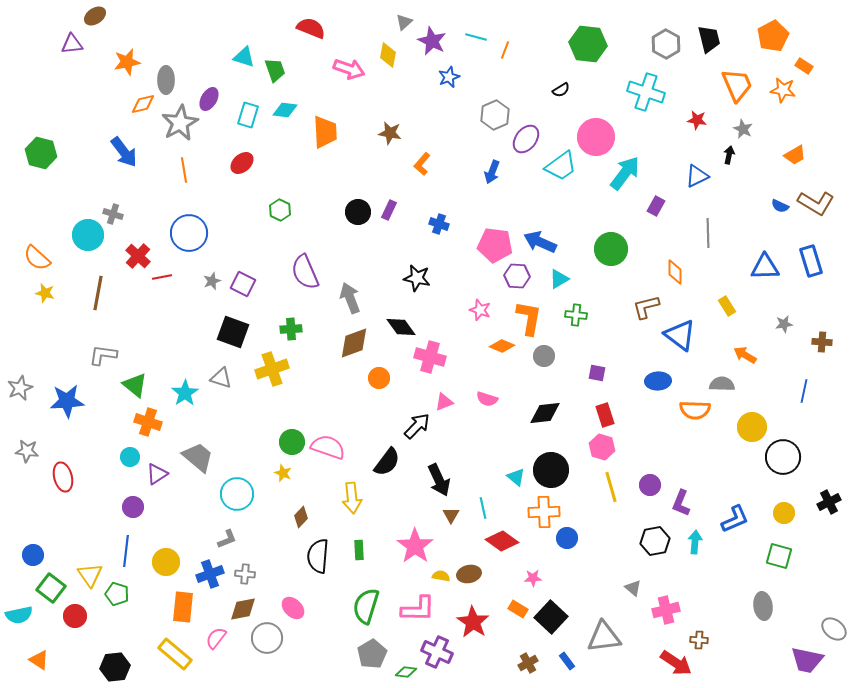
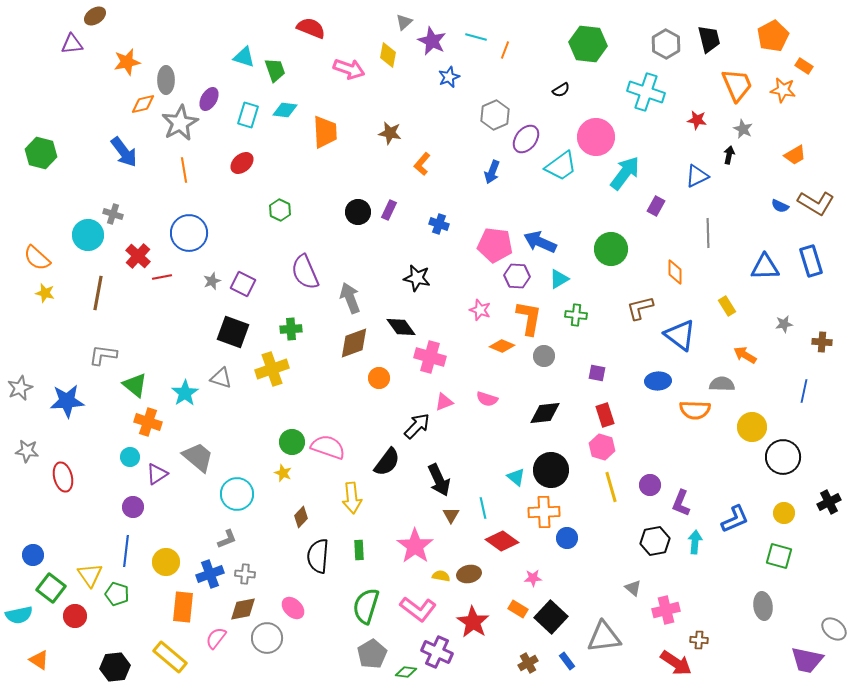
brown L-shape at (646, 307): moved 6 px left, 1 px down
pink L-shape at (418, 609): rotated 36 degrees clockwise
yellow rectangle at (175, 654): moved 5 px left, 3 px down
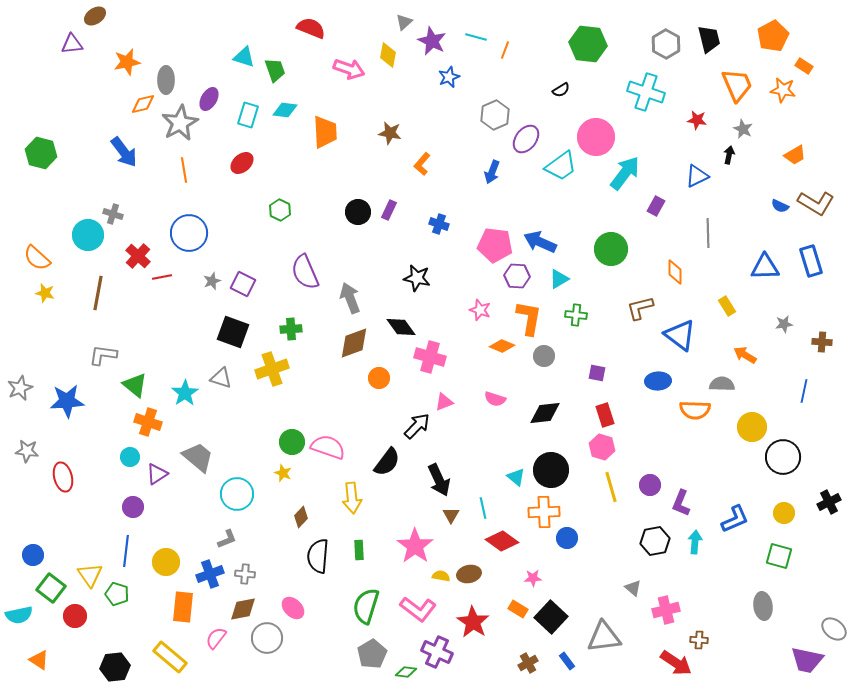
pink semicircle at (487, 399): moved 8 px right
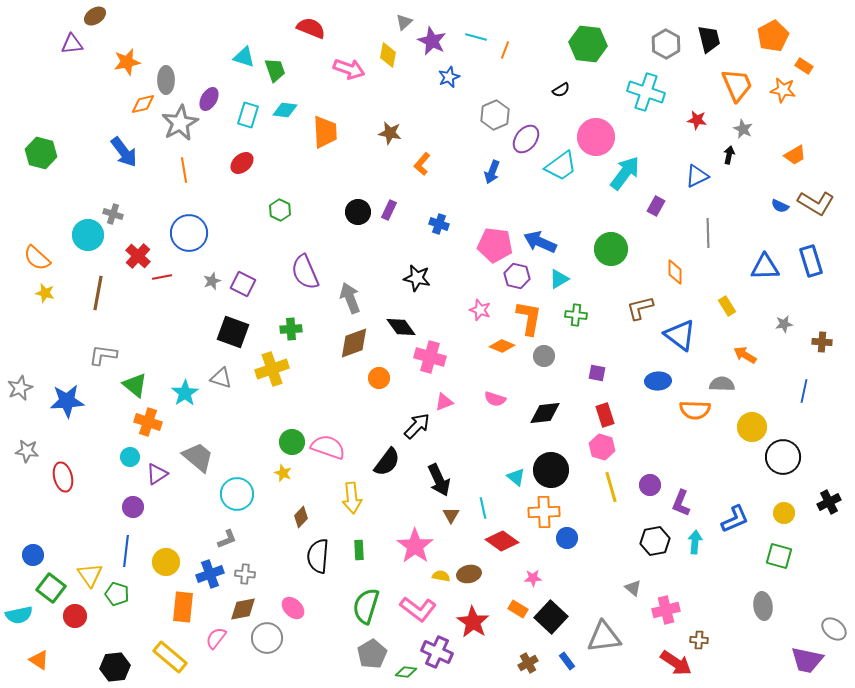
purple hexagon at (517, 276): rotated 10 degrees clockwise
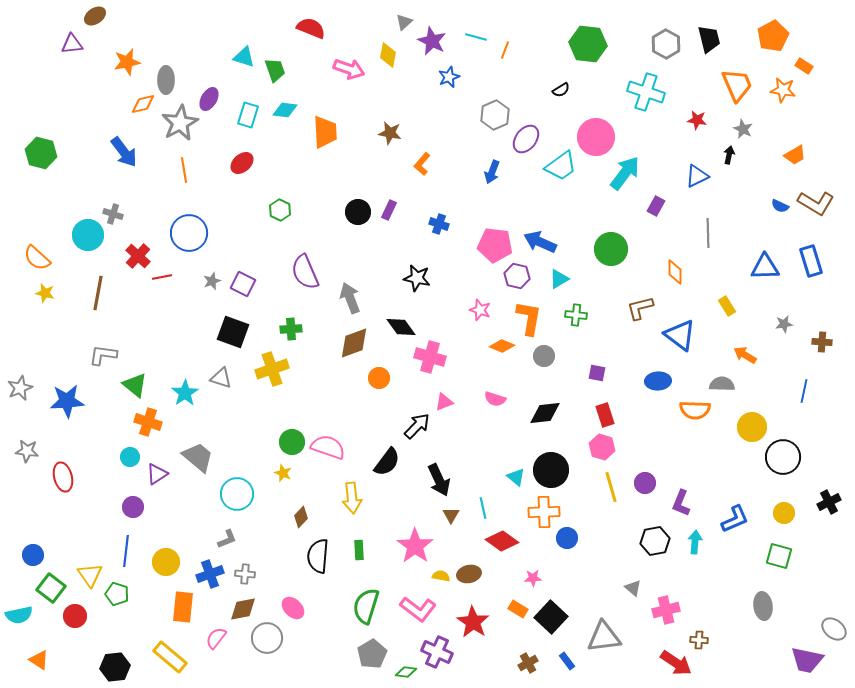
purple circle at (650, 485): moved 5 px left, 2 px up
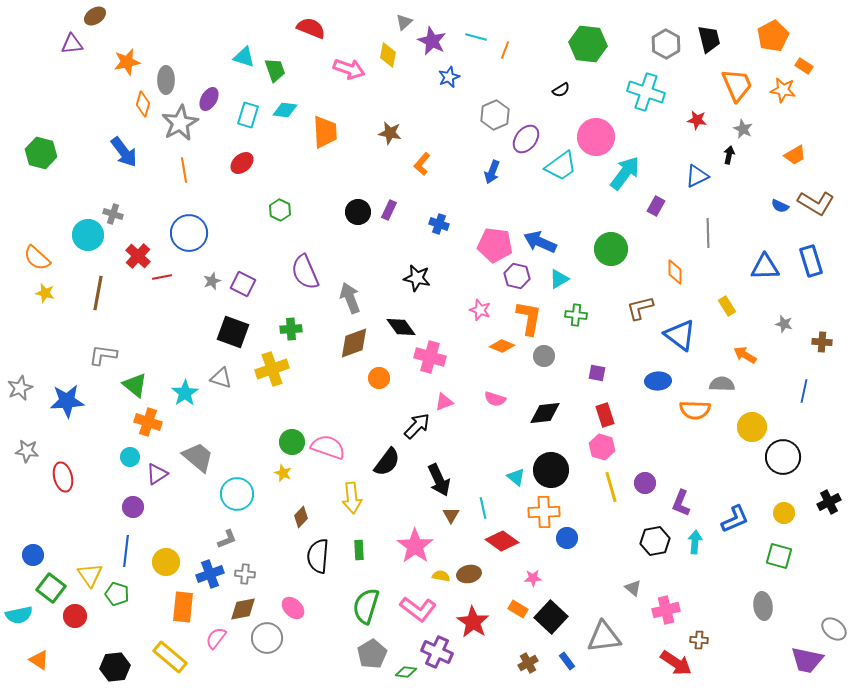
orange diamond at (143, 104): rotated 60 degrees counterclockwise
gray star at (784, 324): rotated 24 degrees clockwise
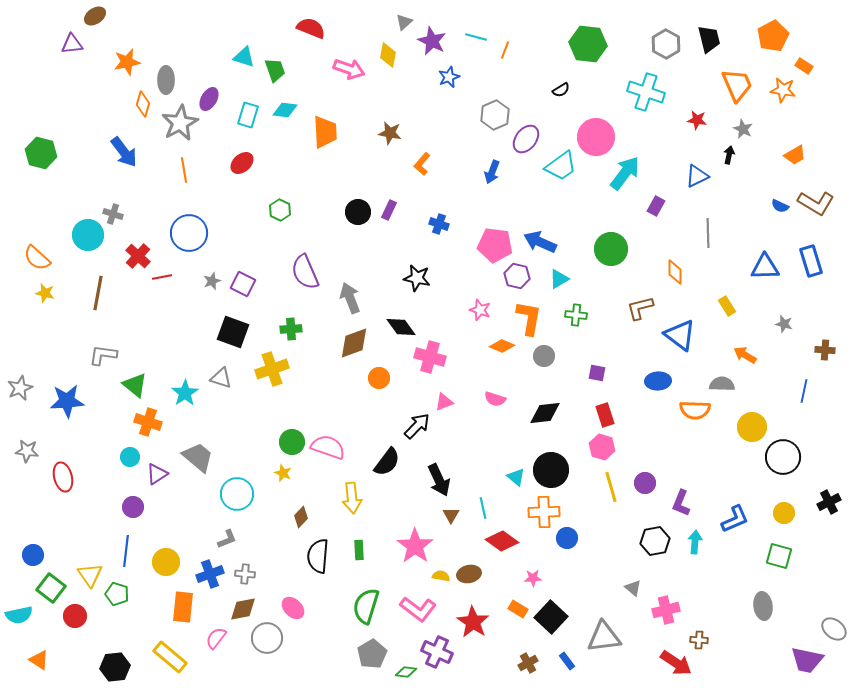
brown cross at (822, 342): moved 3 px right, 8 px down
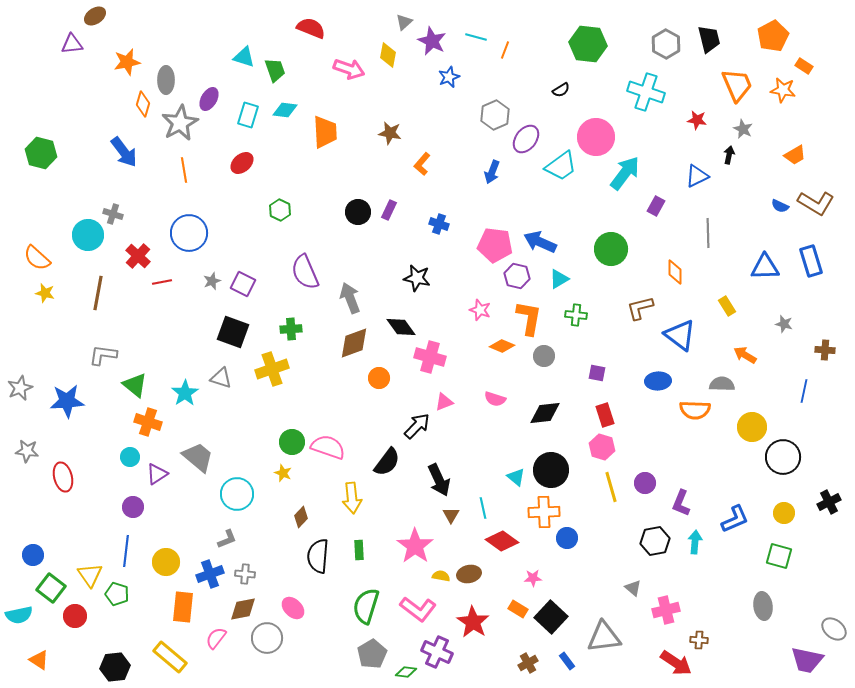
red line at (162, 277): moved 5 px down
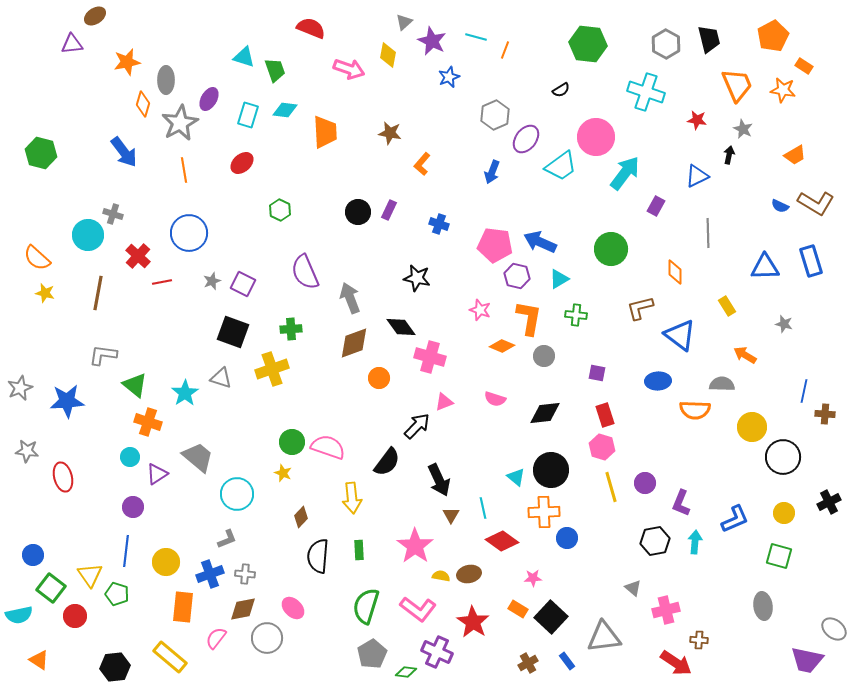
brown cross at (825, 350): moved 64 px down
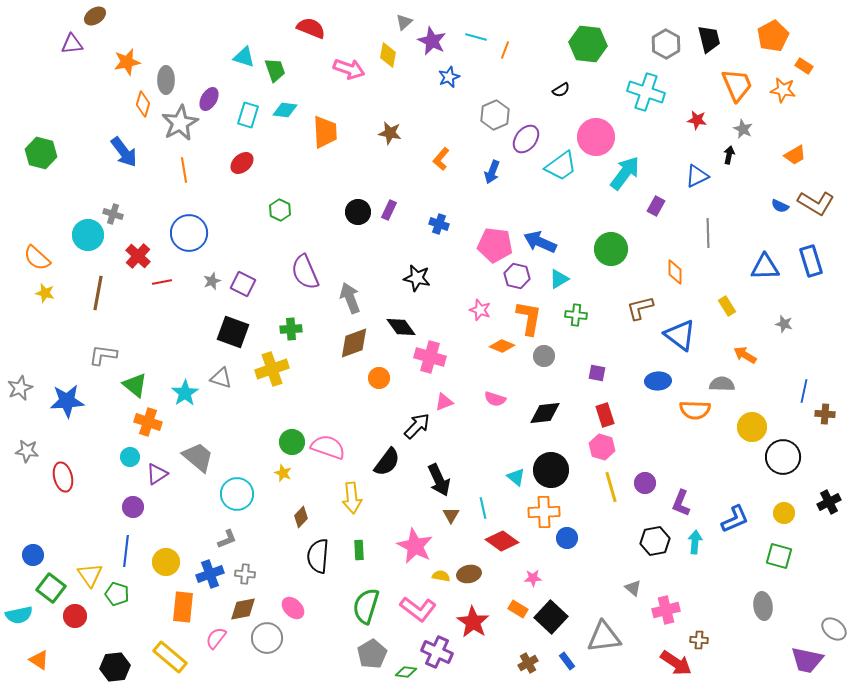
orange L-shape at (422, 164): moved 19 px right, 5 px up
pink star at (415, 546): rotated 9 degrees counterclockwise
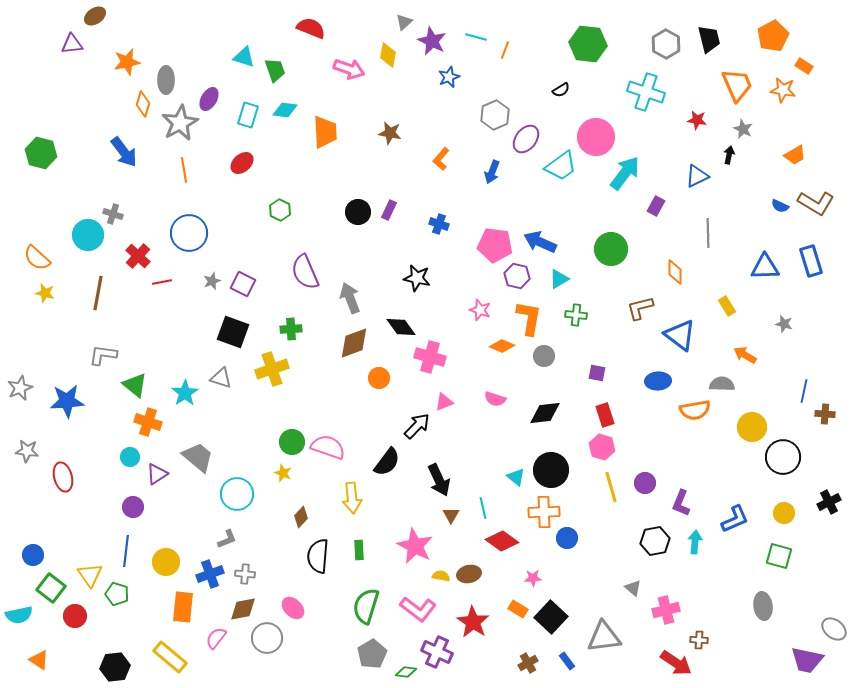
orange semicircle at (695, 410): rotated 12 degrees counterclockwise
